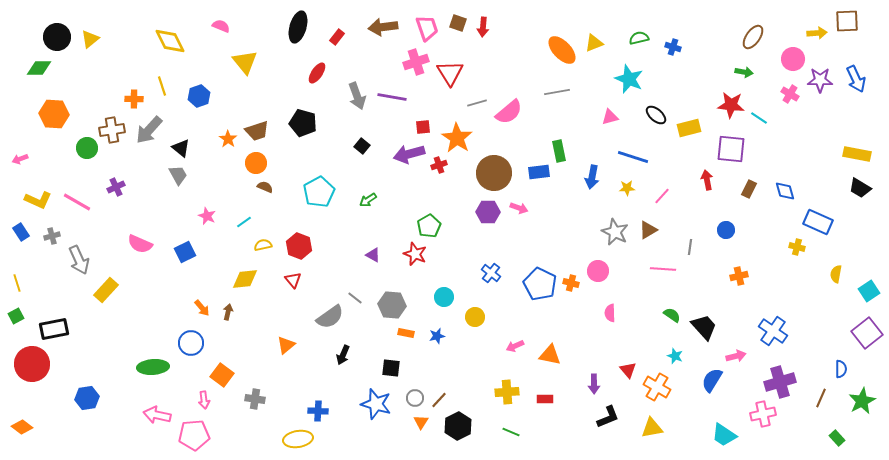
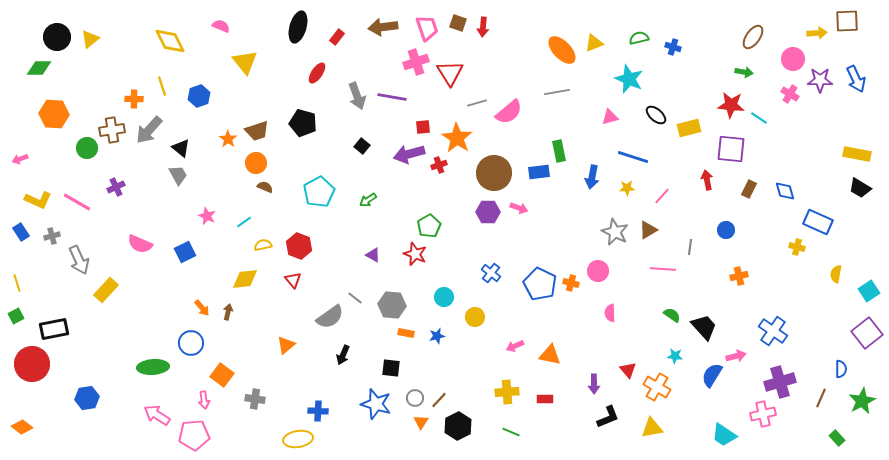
cyan star at (675, 356): rotated 14 degrees counterclockwise
blue semicircle at (712, 380): moved 5 px up
pink arrow at (157, 415): rotated 20 degrees clockwise
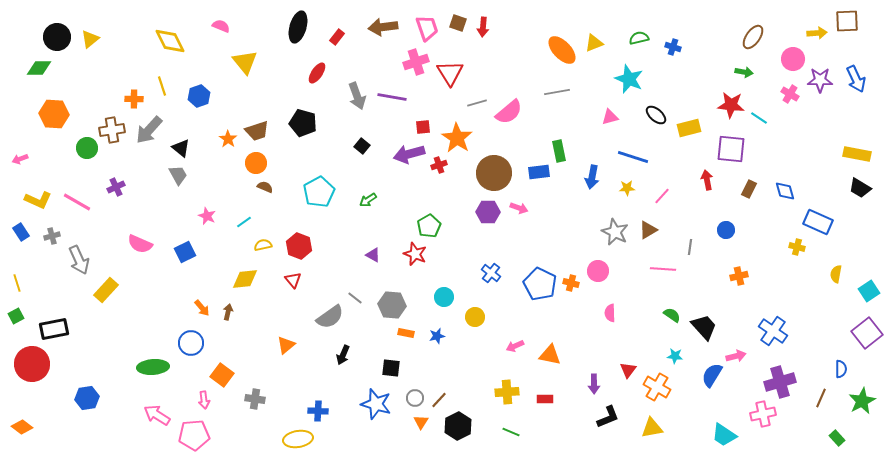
red triangle at (628, 370): rotated 18 degrees clockwise
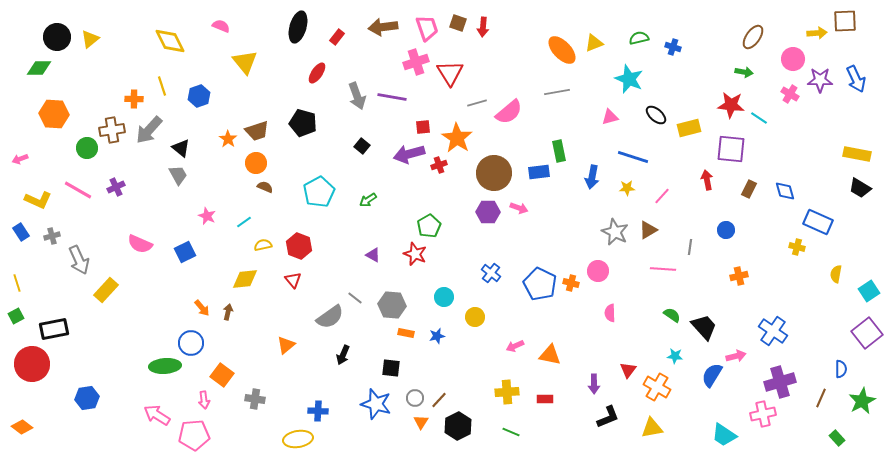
brown square at (847, 21): moved 2 px left
pink line at (77, 202): moved 1 px right, 12 px up
green ellipse at (153, 367): moved 12 px right, 1 px up
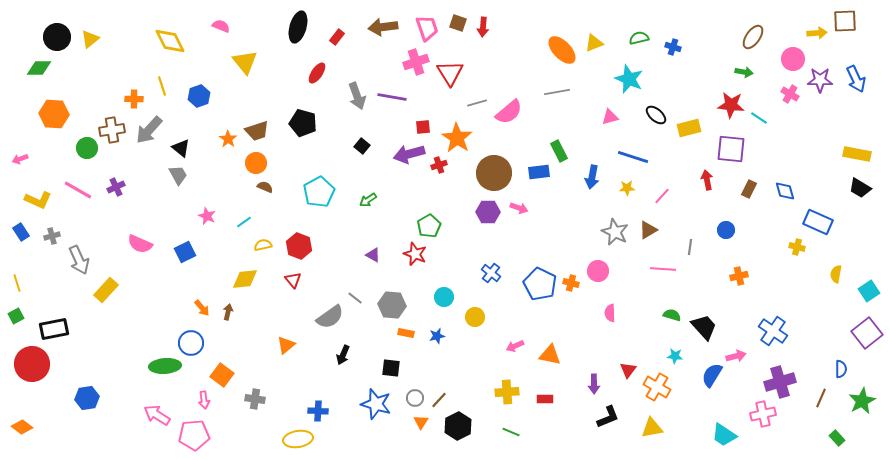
green rectangle at (559, 151): rotated 15 degrees counterclockwise
green semicircle at (672, 315): rotated 18 degrees counterclockwise
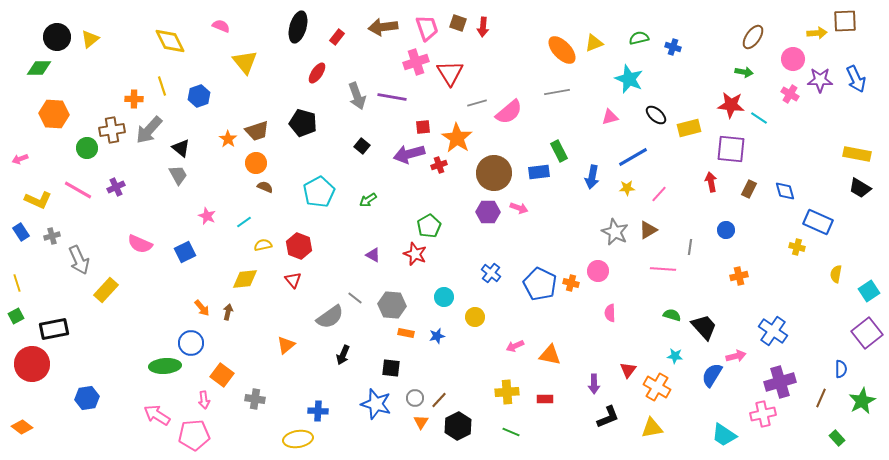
blue line at (633, 157): rotated 48 degrees counterclockwise
red arrow at (707, 180): moved 4 px right, 2 px down
pink line at (662, 196): moved 3 px left, 2 px up
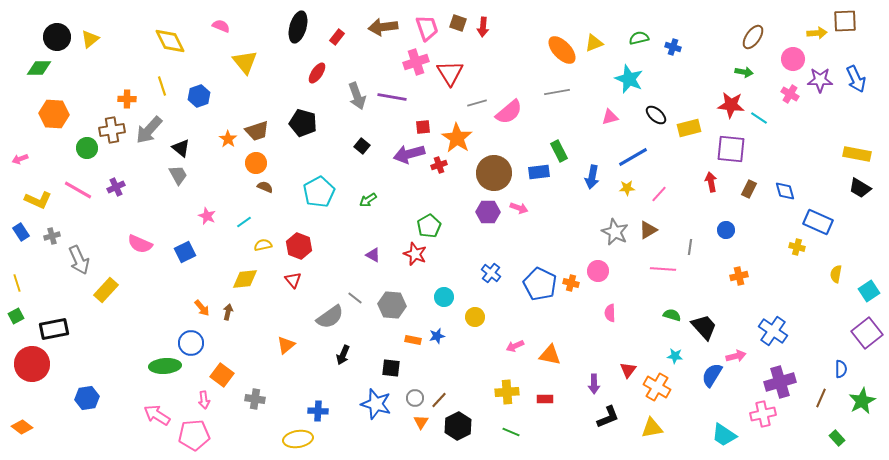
orange cross at (134, 99): moved 7 px left
orange rectangle at (406, 333): moved 7 px right, 7 px down
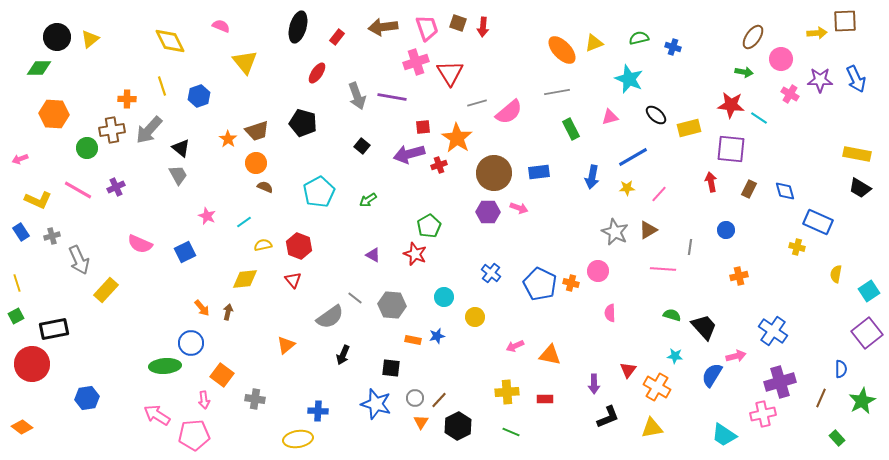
pink circle at (793, 59): moved 12 px left
green rectangle at (559, 151): moved 12 px right, 22 px up
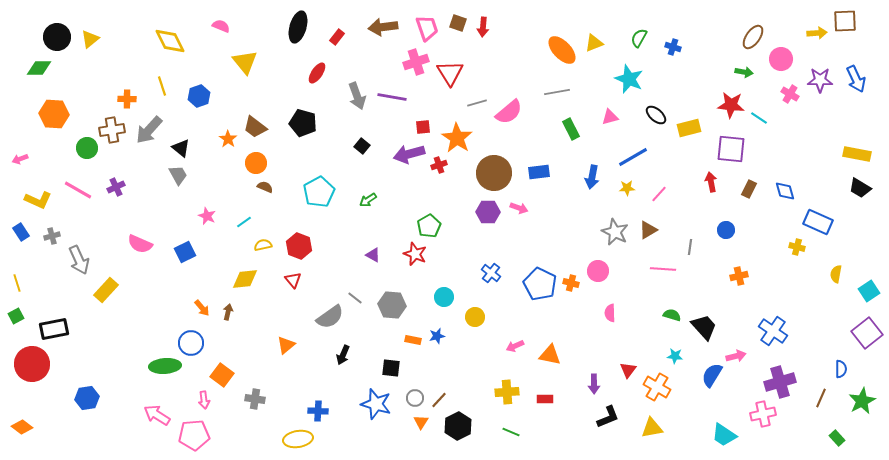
green semicircle at (639, 38): rotated 48 degrees counterclockwise
brown trapezoid at (257, 131): moved 2 px left, 4 px up; rotated 55 degrees clockwise
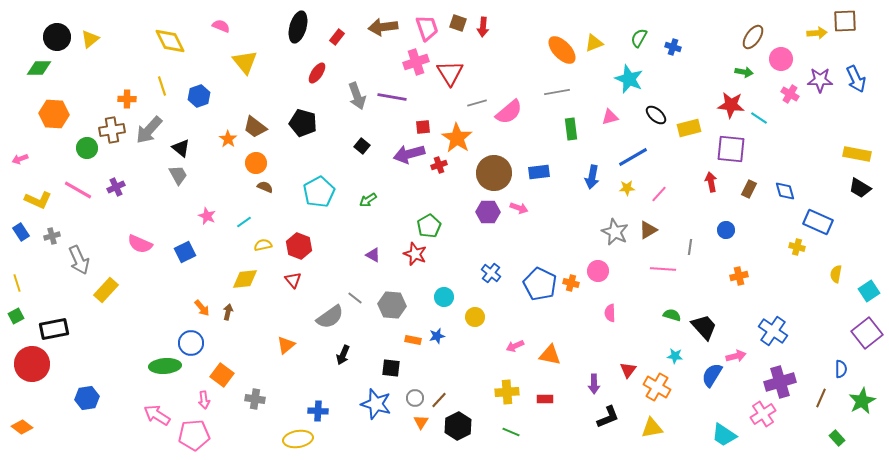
green rectangle at (571, 129): rotated 20 degrees clockwise
pink cross at (763, 414): rotated 20 degrees counterclockwise
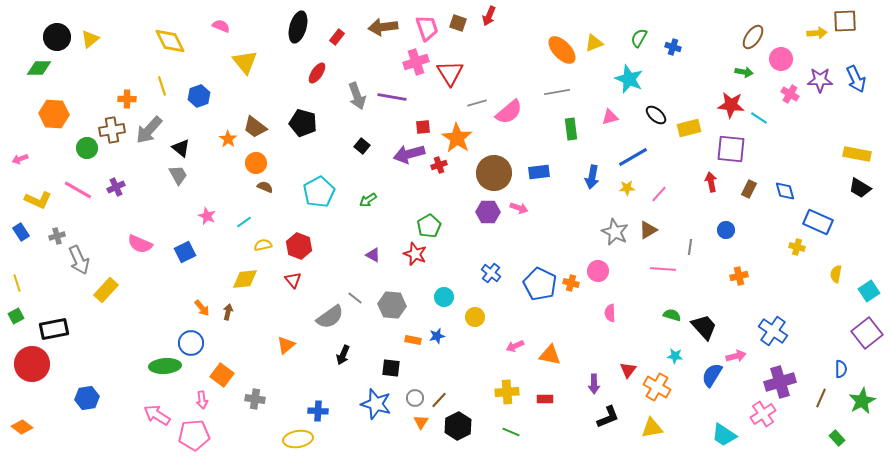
red arrow at (483, 27): moved 6 px right, 11 px up; rotated 18 degrees clockwise
gray cross at (52, 236): moved 5 px right
pink arrow at (204, 400): moved 2 px left
